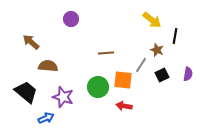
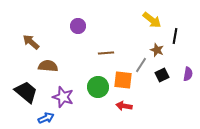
purple circle: moved 7 px right, 7 px down
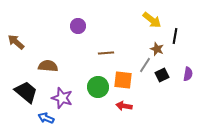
brown arrow: moved 15 px left
brown star: moved 1 px up
gray line: moved 4 px right
purple star: moved 1 px left, 1 px down
blue arrow: rotated 133 degrees counterclockwise
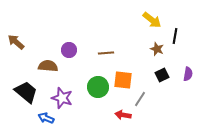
purple circle: moved 9 px left, 24 px down
gray line: moved 5 px left, 34 px down
red arrow: moved 1 px left, 9 px down
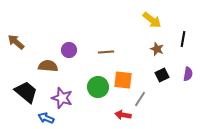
black line: moved 8 px right, 3 px down
brown line: moved 1 px up
